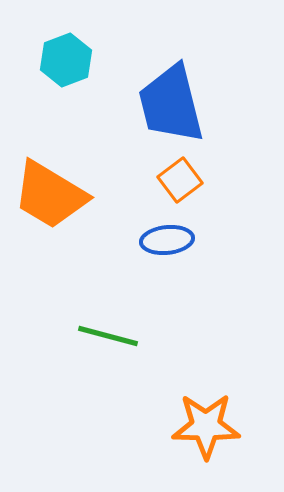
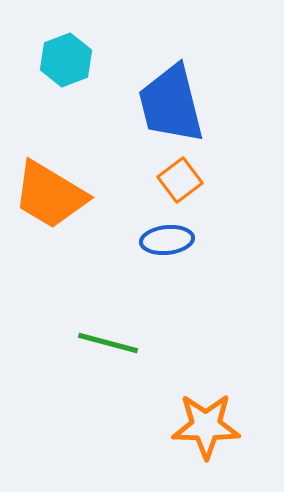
green line: moved 7 px down
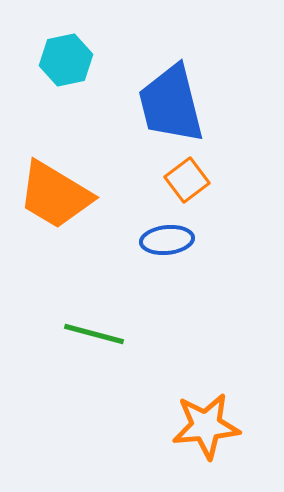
cyan hexagon: rotated 9 degrees clockwise
orange square: moved 7 px right
orange trapezoid: moved 5 px right
green line: moved 14 px left, 9 px up
orange star: rotated 6 degrees counterclockwise
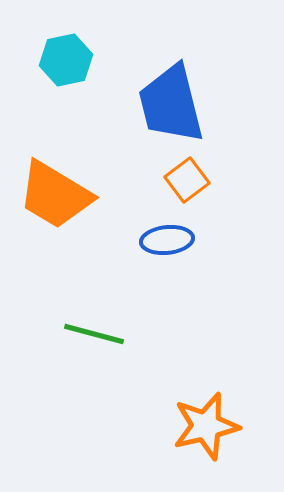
orange star: rotated 8 degrees counterclockwise
